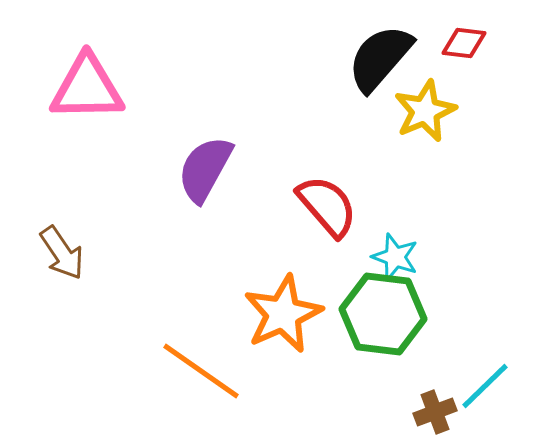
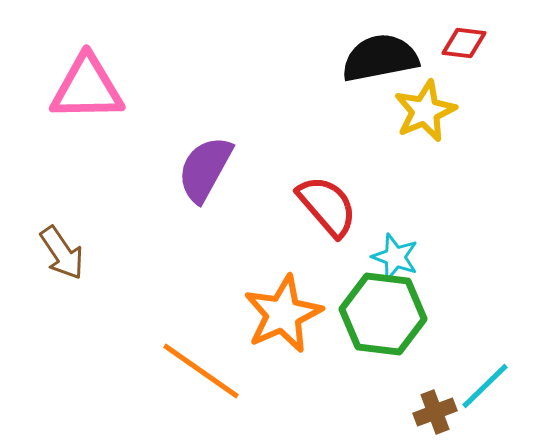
black semicircle: rotated 38 degrees clockwise
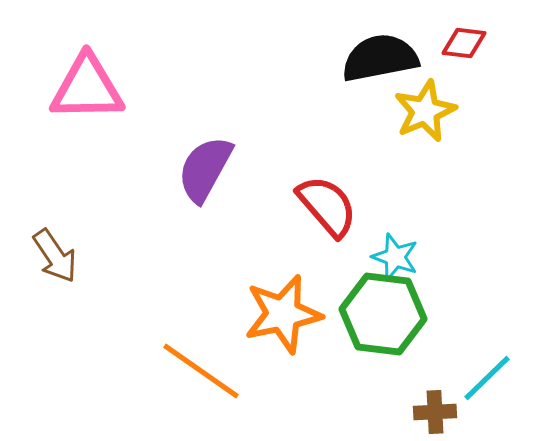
brown arrow: moved 7 px left, 3 px down
orange star: rotated 12 degrees clockwise
cyan line: moved 2 px right, 8 px up
brown cross: rotated 18 degrees clockwise
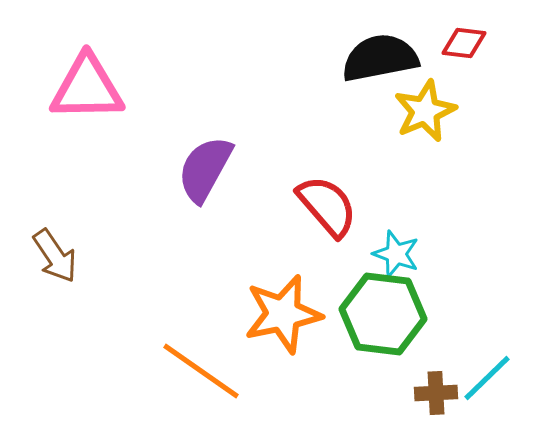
cyan star: moved 1 px right, 3 px up
brown cross: moved 1 px right, 19 px up
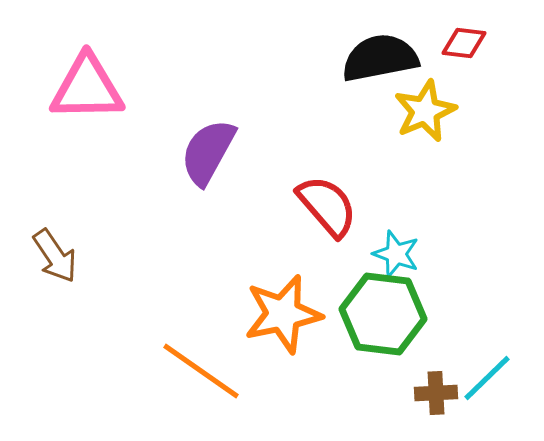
purple semicircle: moved 3 px right, 17 px up
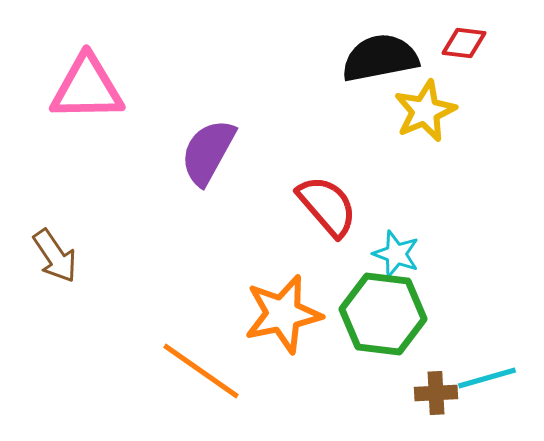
cyan line: rotated 28 degrees clockwise
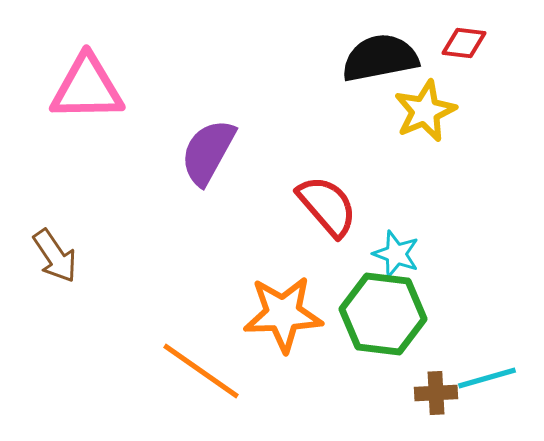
orange star: rotated 10 degrees clockwise
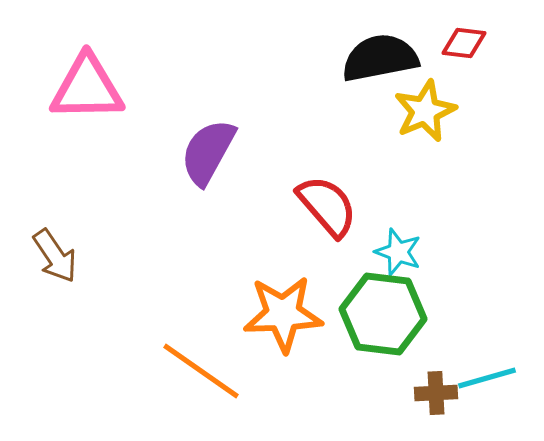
cyan star: moved 2 px right, 2 px up
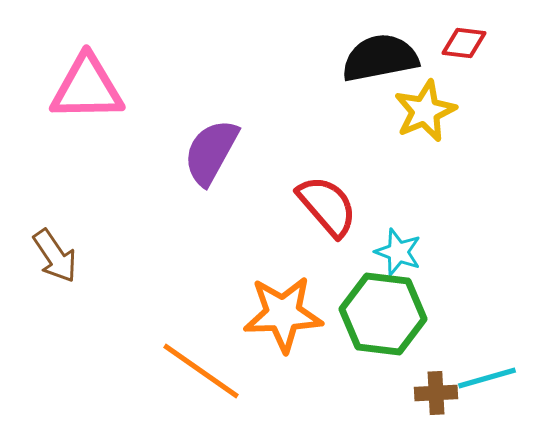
purple semicircle: moved 3 px right
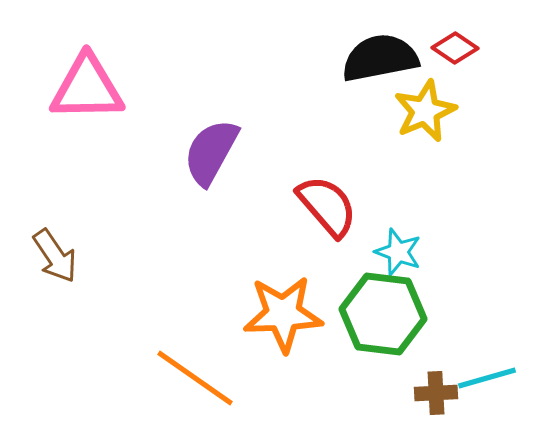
red diamond: moved 9 px left, 5 px down; rotated 27 degrees clockwise
orange line: moved 6 px left, 7 px down
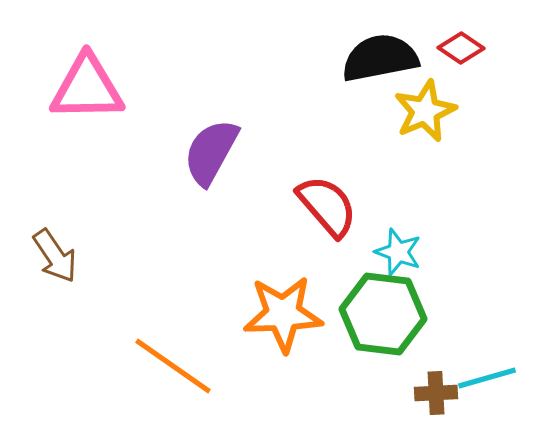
red diamond: moved 6 px right
orange line: moved 22 px left, 12 px up
